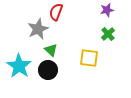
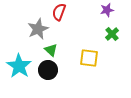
red semicircle: moved 3 px right
green cross: moved 4 px right
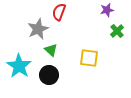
green cross: moved 5 px right, 3 px up
black circle: moved 1 px right, 5 px down
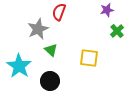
black circle: moved 1 px right, 6 px down
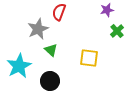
cyan star: rotated 10 degrees clockwise
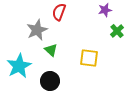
purple star: moved 2 px left
gray star: moved 1 px left, 1 px down
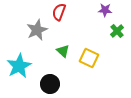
purple star: rotated 16 degrees clockwise
green triangle: moved 12 px right, 1 px down
yellow square: rotated 18 degrees clockwise
black circle: moved 3 px down
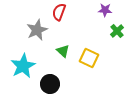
cyan star: moved 4 px right
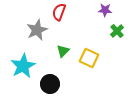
green triangle: rotated 32 degrees clockwise
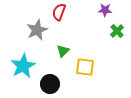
yellow square: moved 4 px left, 9 px down; rotated 18 degrees counterclockwise
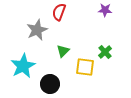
green cross: moved 12 px left, 21 px down
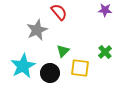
red semicircle: rotated 120 degrees clockwise
yellow square: moved 5 px left, 1 px down
black circle: moved 11 px up
